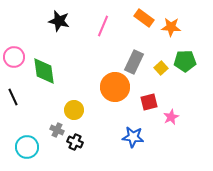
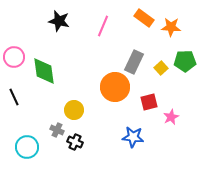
black line: moved 1 px right
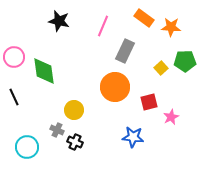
gray rectangle: moved 9 px left, 11 px up
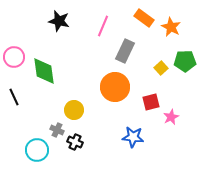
orange star: rotated 24 degrees clockwise
red square: moved 2 px right
cyan circle: moved 10 px right, 3 px down
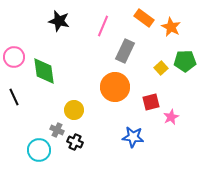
cyan circle: moved 2 px right
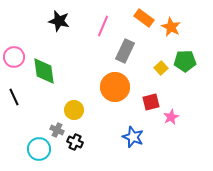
blue star: rotated 15 degrees clockwise
cyan circle: moved 1 px up
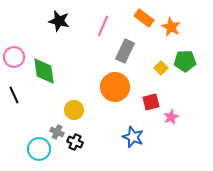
black line: moved 2 px up
gray cross: moved 2 px down
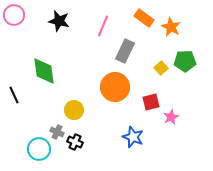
pink circle: moved 42 px up
